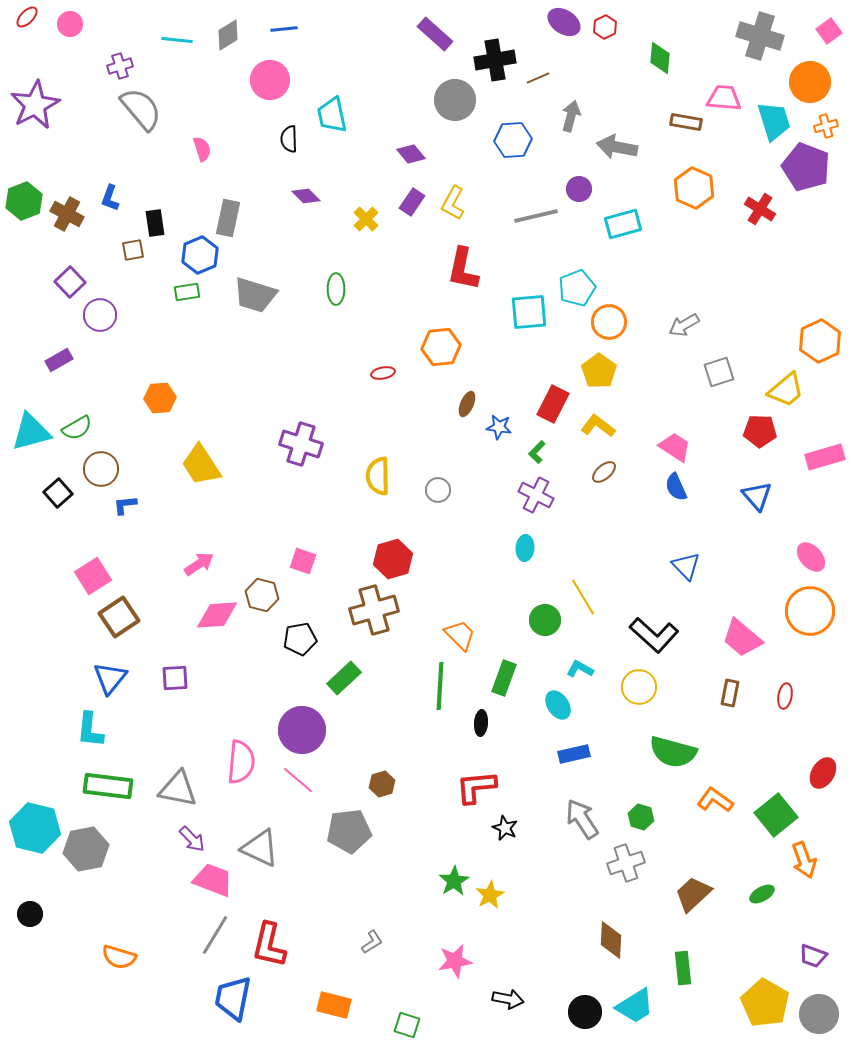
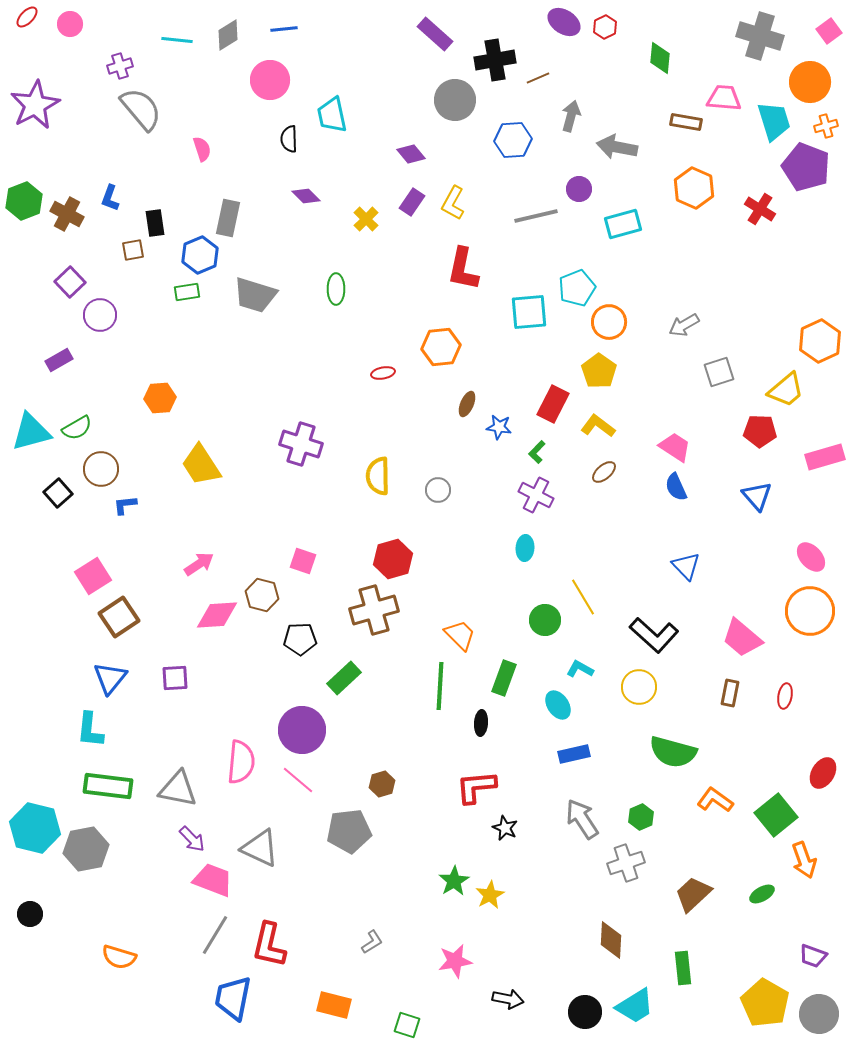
black pentagon at (300, 639): rotated 8 degrees clockwise
green hexagon at (641, 817): rotated 20 degrees clockwise
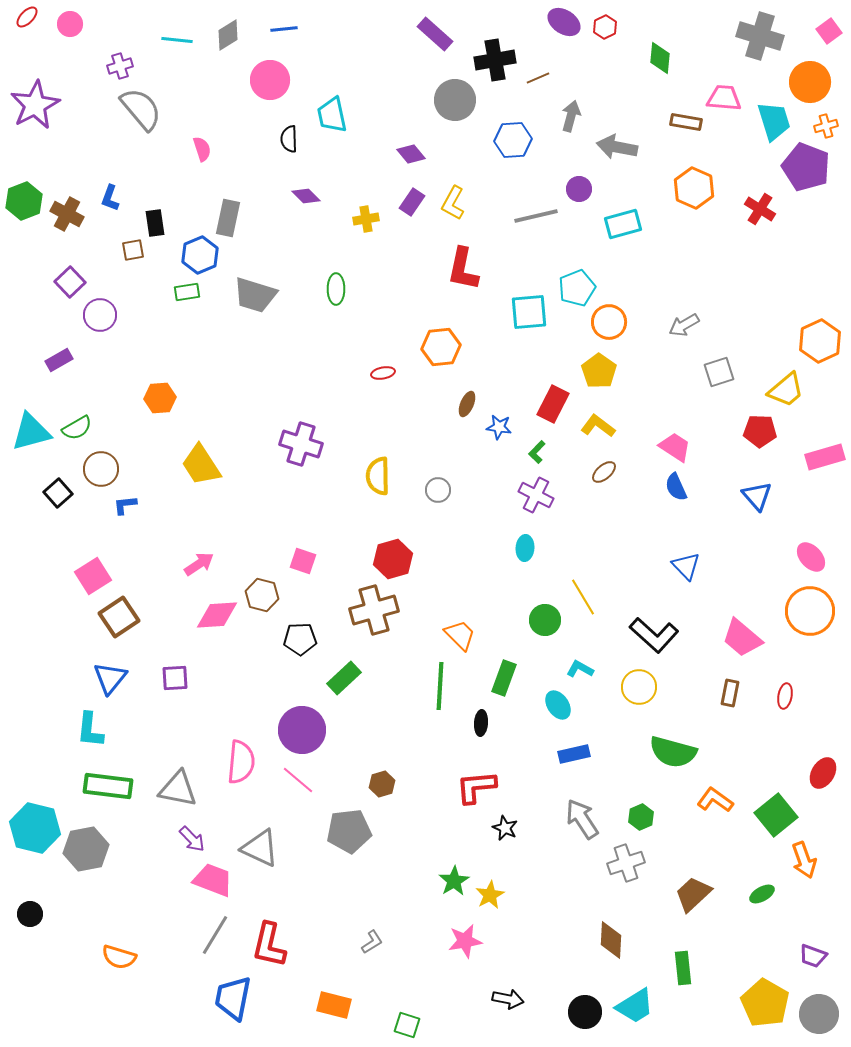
yellow cross at (366, 219): rotated 35 degrees clockwise
pink star at (455, 961): moved 10 px right, 20 px up
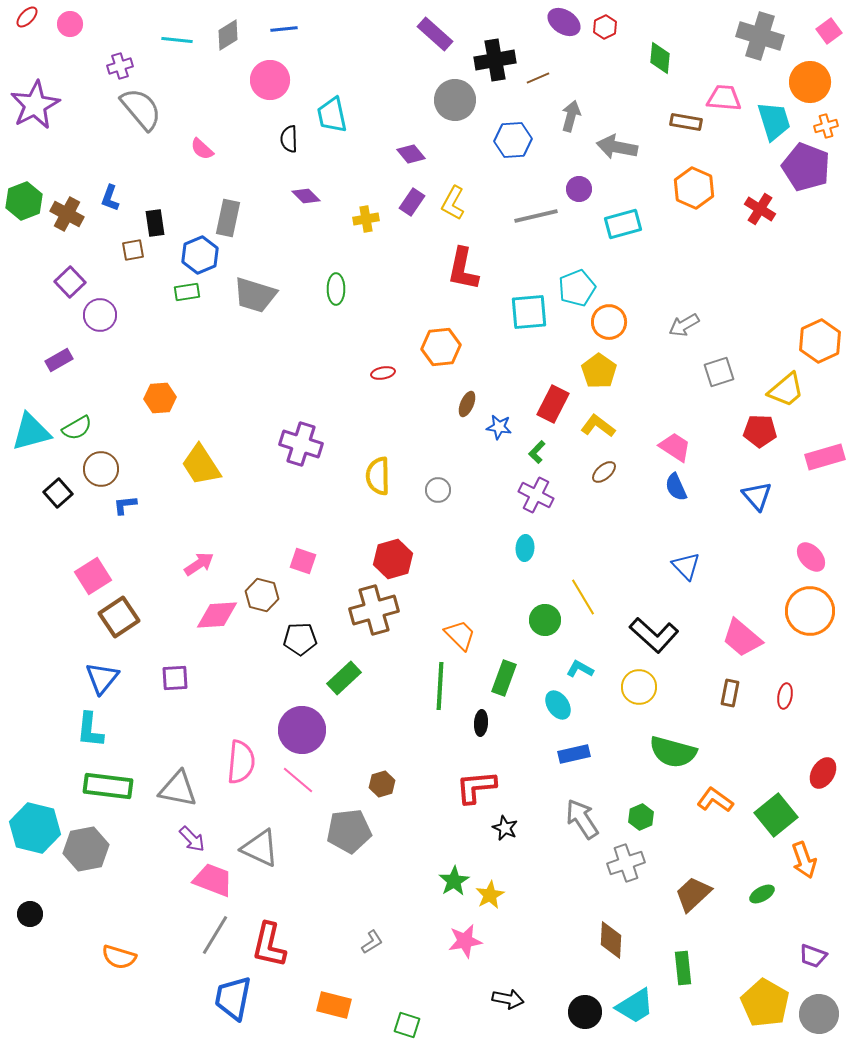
pink semicircle at (202, 149): rotated 150 degrees clockwise
blue triangle at (110, 678): moved 8 px left
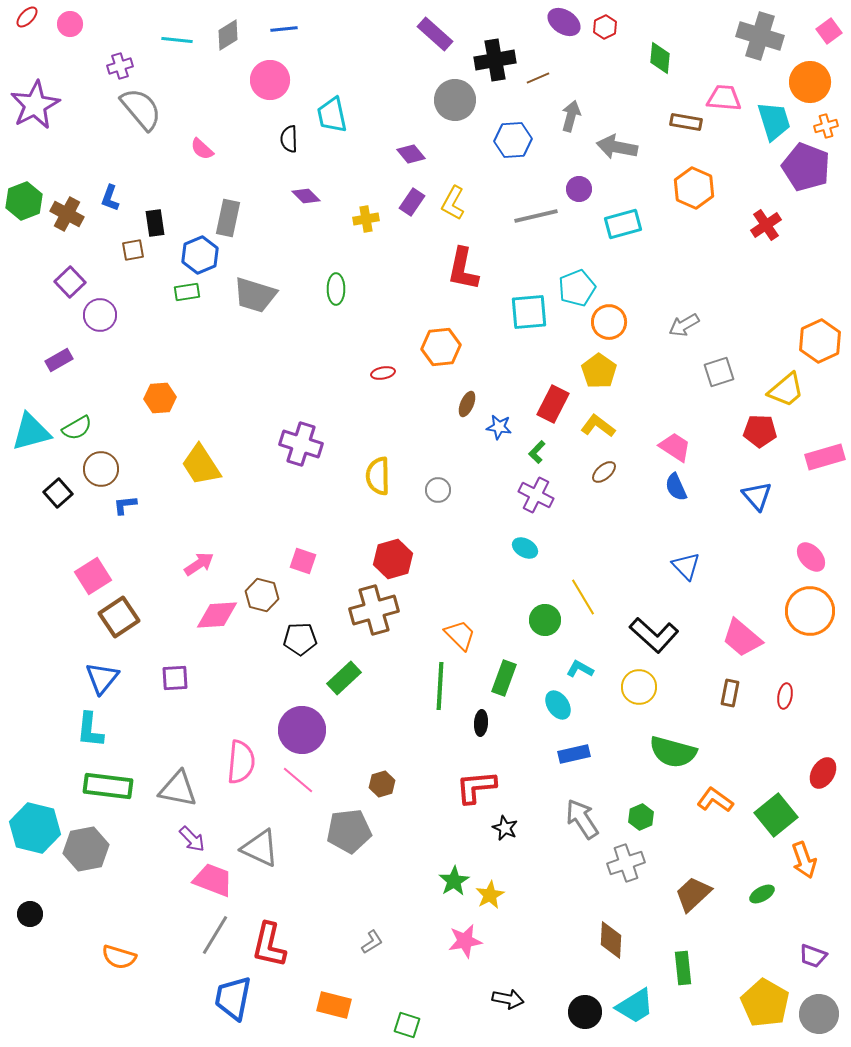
red cross at (760, 209): moved 6 px right, 16 px down; rotated 24 degrees clockwise
cyan ellipse at (525, 548): rotated 65 degrees counterclockwise
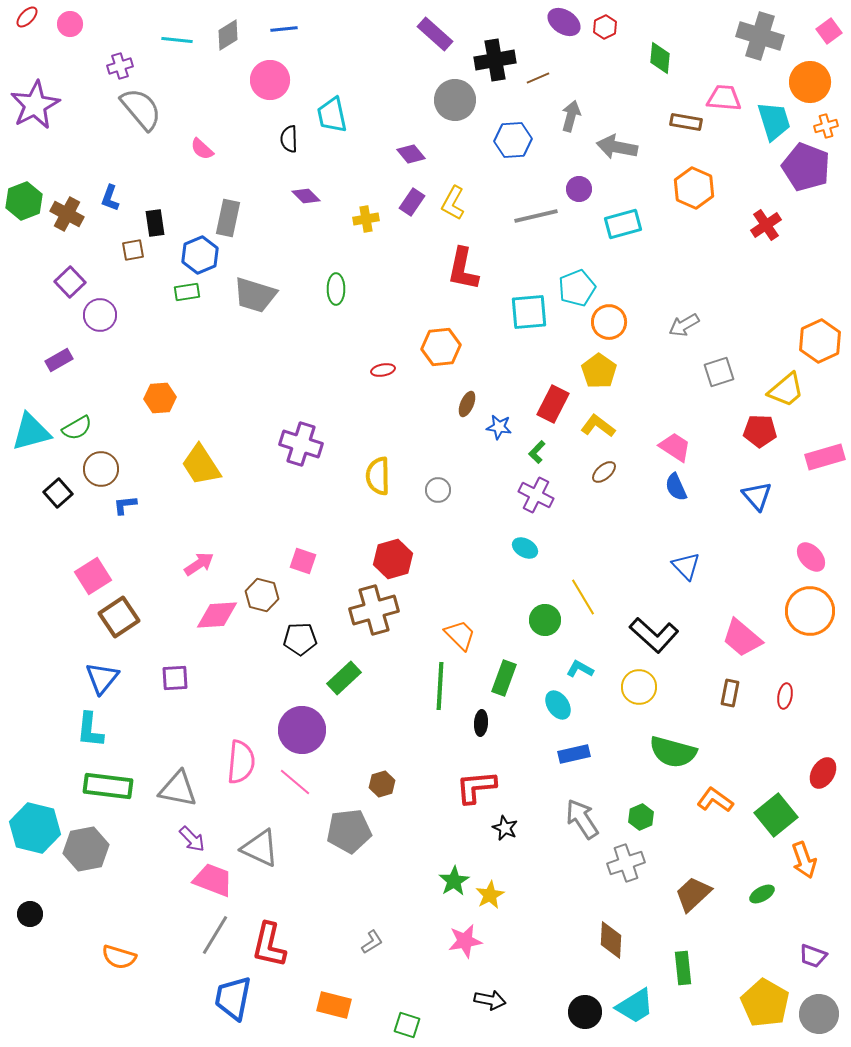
red ellipse at (383, 373): moved 3 px up
pink line at (298, 780): moved 3 px left, 2 px down
black arrow at (508, 999): moved 18 px left, 1 px down
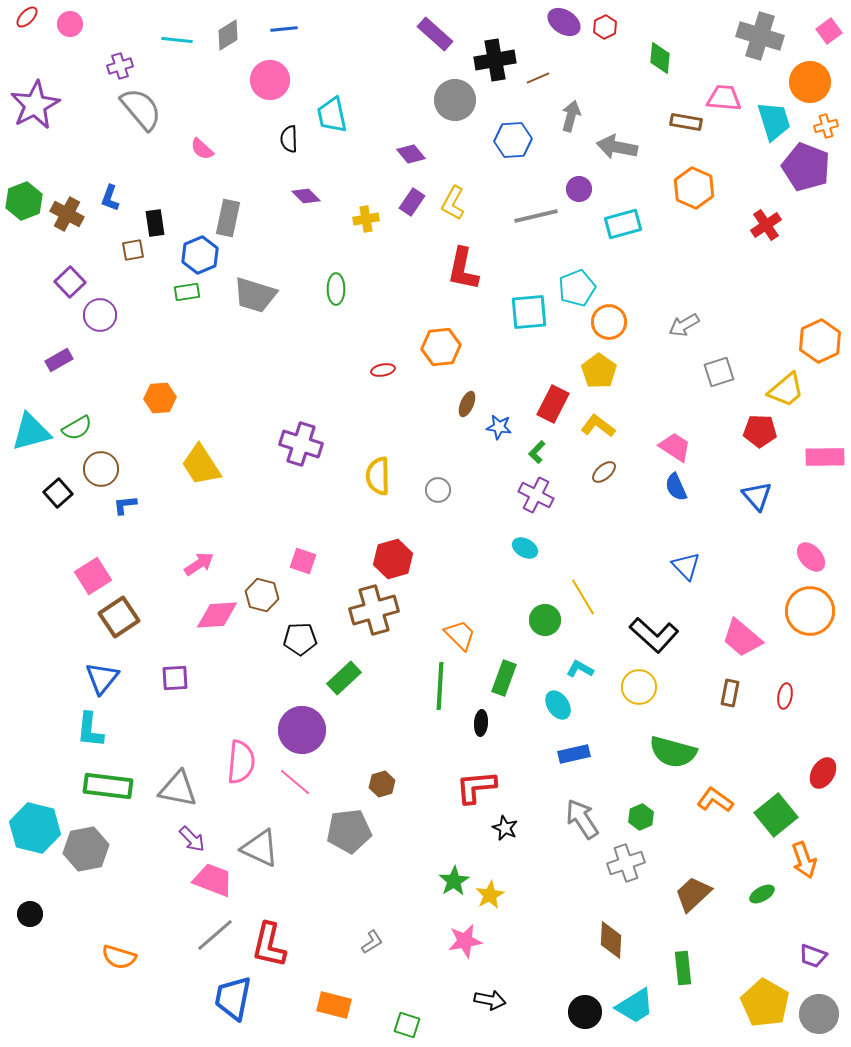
pink rectangle at (825, 457): rotated 15 degrees clockwise
gray line at (215, 935): rotated 18 degrees clockwise
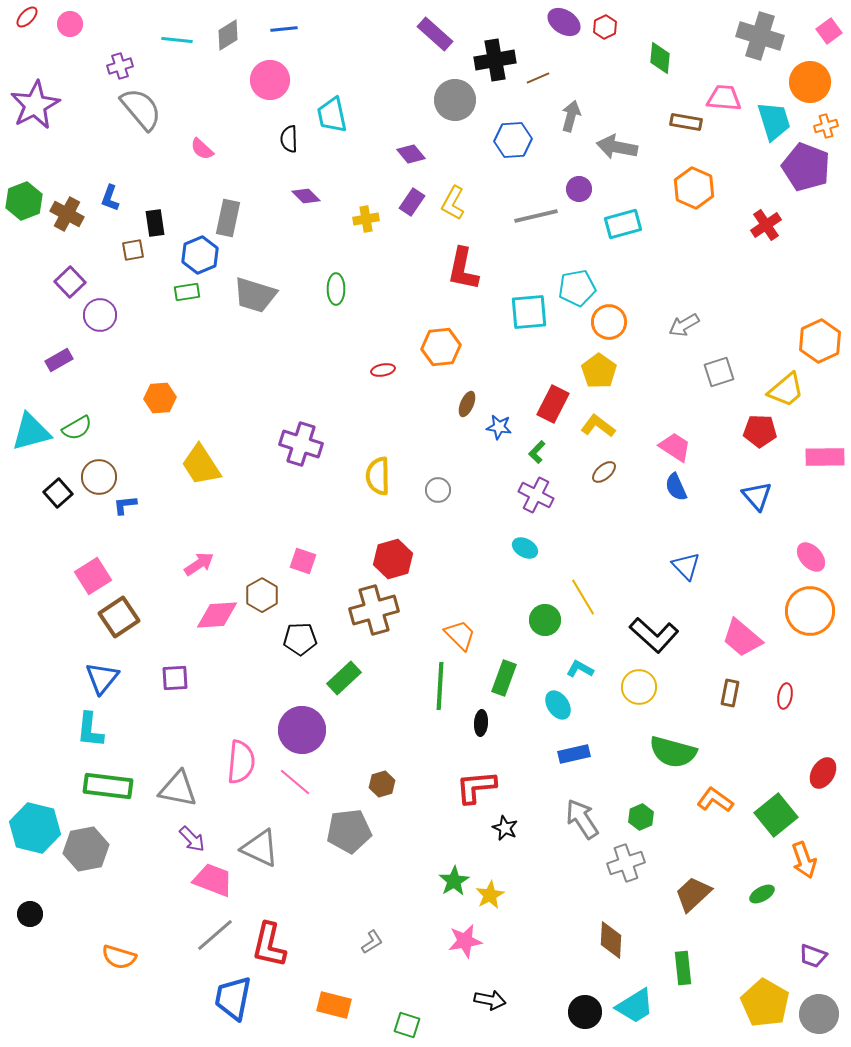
cyan pentagon at (577, 288): rotated 12 degrees clockwise
brown circle at (101, 469): moved 2 px left, 8 px down
brown hexagon at (262, 595): rotated 16 degrees clockwise
